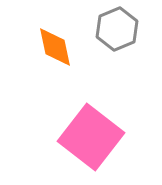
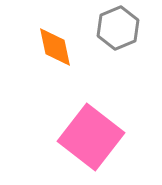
gray hexagon: moved 1 px right, 1 px up
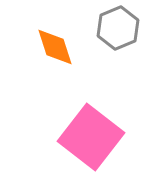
orange diamond: rotated 6 degrees counterclockwise
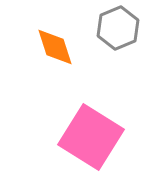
pink square: rotated 6 degrees counterclockwise
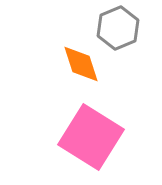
orange diamond: moved 26 px right, 17 px down
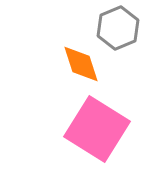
pink square: moved 6 px right, 8 px up
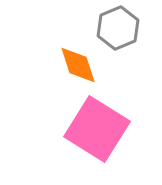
orange diamond: moved 3 px left, 1 px down
